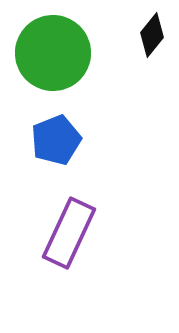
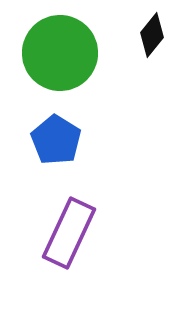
green circle: moved 7 px right
blue pentagon: rotated 18 degrees counterclockwise
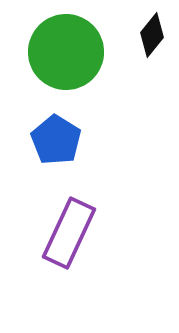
green circle: moved 6 px right, 1 px up
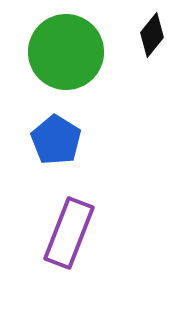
purple rectangle: rotated 4 degrees counterclockwise
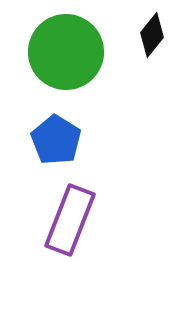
purple rectangle: moved 1 px right, 13 px up
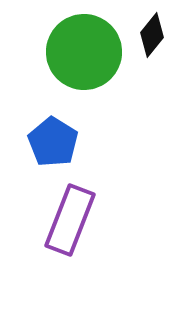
green circle: moved 18 px right
blue pentagon: moved 3 px left, 2 px down
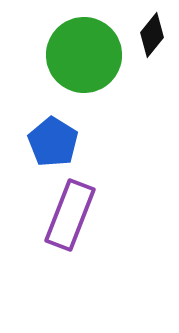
green circle: moved 3 px down
purple rectangle: moved 5 px up
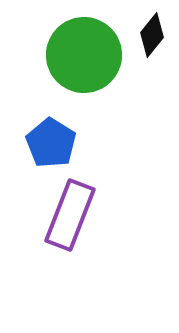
blue pentagon: moved 2 px left, 1 px down
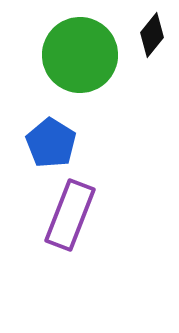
green circle: moved 4 px left
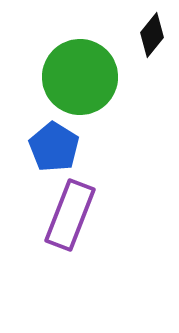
green circle: moved 22 px down
blue pentagon: moved 3 px right, 4 px down
